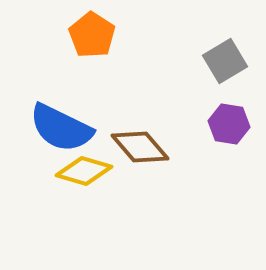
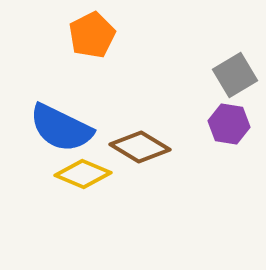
orange pentagon: rotated 12 degrees clockwise
gray square: moved 10 px right, 14 px down
brown diamond: rotated 18 degrees counterclockwise
yellow diamond: moved 1 px left, 3 px down; rotated 6 degrees clockwise
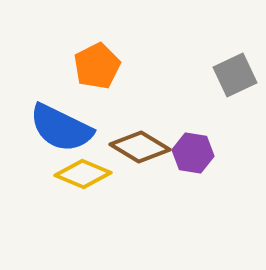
orange pentagon: moved 5 px right, 31 px down
gray square: rotated 6 degrees clockwise
purple hexagon: moved 36 px left, 29 px down
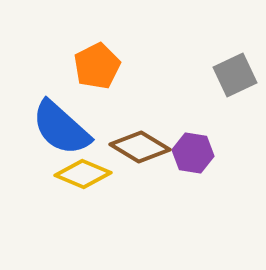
blue semicircle: rotated 16 degrees clockwise
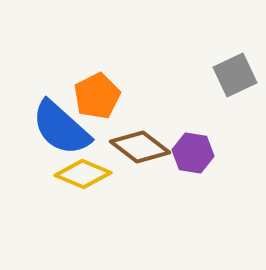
orange pentagon: moved 30 px down
brown diamond: rotated 6 degrees clockwise
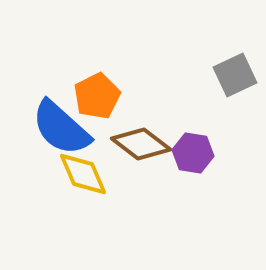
brown diamond: moved 1 px right, 3 px up
yellow diamond: rotated 44 degrees clockwise
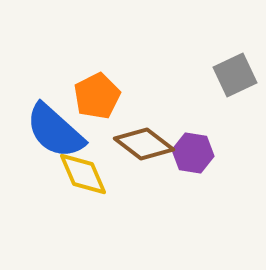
blue semicircle: moved 6 px left, 3 px down
brown diamond: moved 3 px right
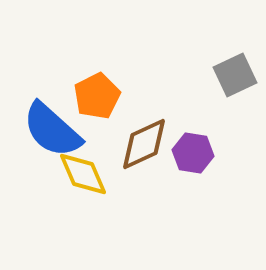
blue semicircle: moved 3 px left, 1 px up
brown diamond: rotated 62 degrees counterclockwise
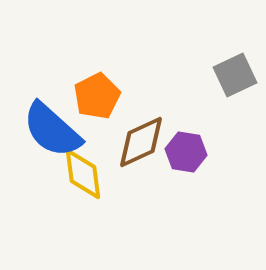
brown diamond: moved 3 px left, 2 px up
purple hexagon: moved 7 px left, 1 px up
yellow diamond: rotated 16 degrees clockwise
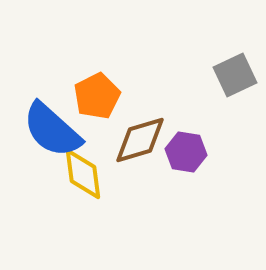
brown diamond: moved 1 px left, 2 px up; rotated 8 degrees clockwise
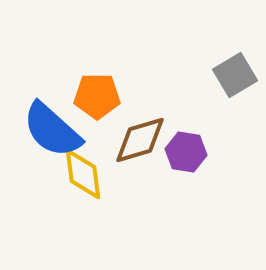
gray square: rotated 6 degrees counterclockwise
orange pentagon: rotated 27 degrees clockwise
